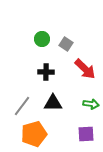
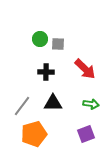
green circle: moved 2 px left
gray square: moved 8 px left; rotated 32 degrees counterclockwise
purple square: rotated 18 degrees counterclockwise
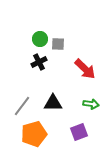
black cross: moved 7 px left, 10 px up; rotated 28 degrees counterclockwise
purple square: moved 7 px left, 2 px up
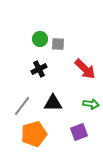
black cross: moved 7 px down
